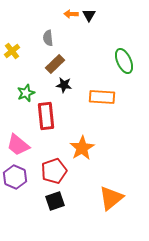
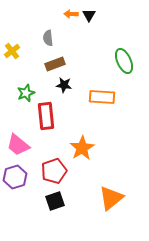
brown rectangle: rotated 24 degrees clockwise
purple hexagon: rotated 20 degrees clockwise
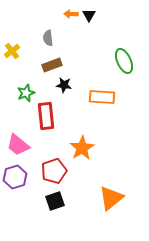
brown rectangle: moved 3 px left, 1 px down
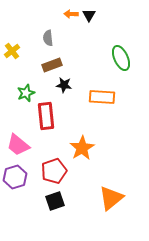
green ellipse: moved 3 px left, 3 px up
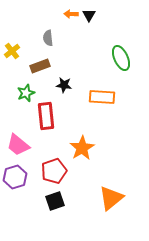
brown rectangle: moved 12 px left, 1 px down
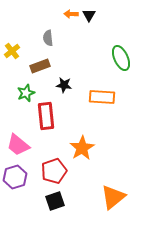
orange triangle: moved 2 px right, 1 px up
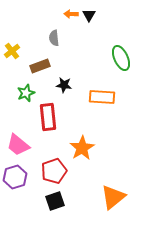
gray semicircle: moved 6 px right
red rectangle: moved 2 px right, 1 px down
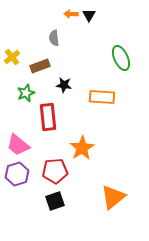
yellow cross: moved 6 px down
red pentagon: moved 1 px right; rotated 15 degrees clockwise
purple hexagon: moved 2 px right, 3 px up
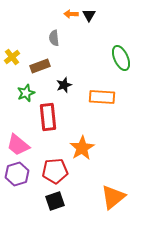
black star: rotated 28 degrees counterclockwise
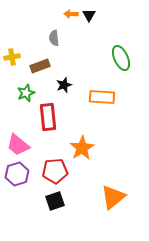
yellow cross: rotated 28 degrees clockwise
